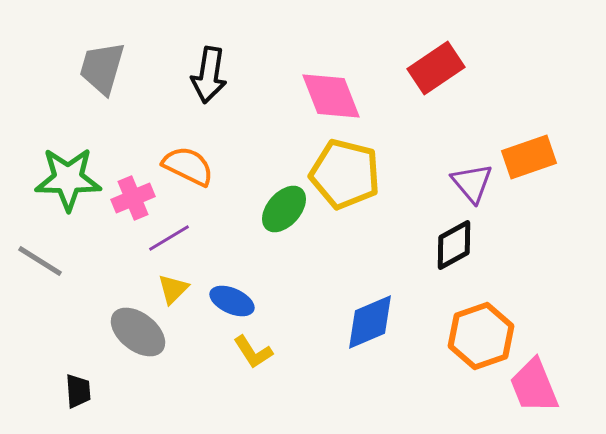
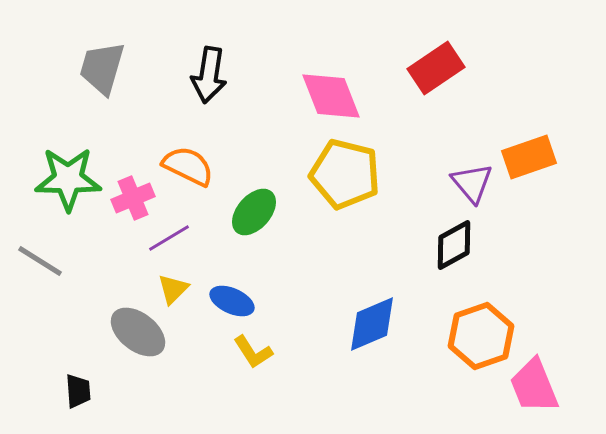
green ellipse: moved 30 px left, 3 px down
blue diamond: moved 2 px right, 2 px down
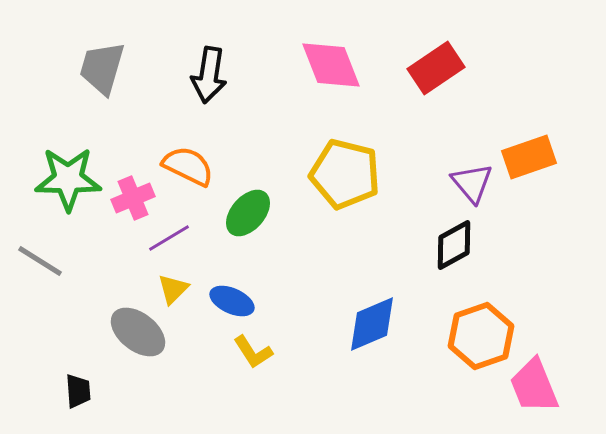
pink diamond: moved 31 px up
green ellipse: moved 6 px left, 1 px down
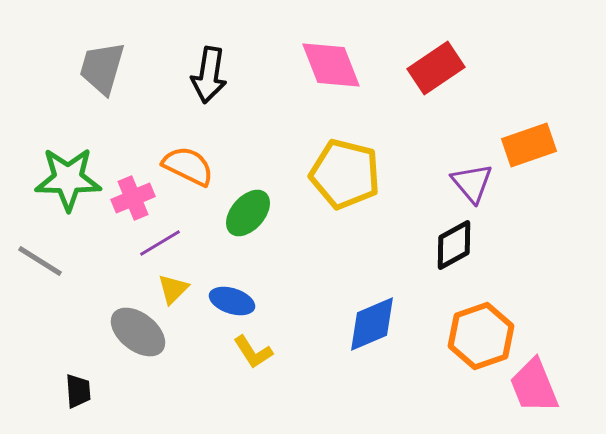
orange rectangle: moved 12 px up
purple line: moved 9 px left, 5 px down
blue ellipse: rotated 6 degrees counterclockwise
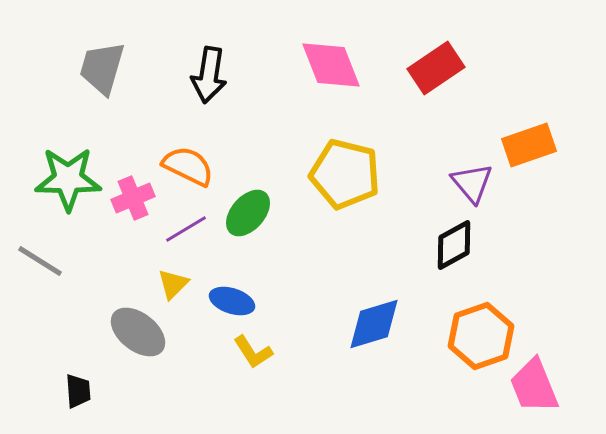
purple line: moved 26 px right, 14 px up
yellow triangle: moved 5 px up
blue diamond: moved 2 px right; rotated 6 degrees clockwise
